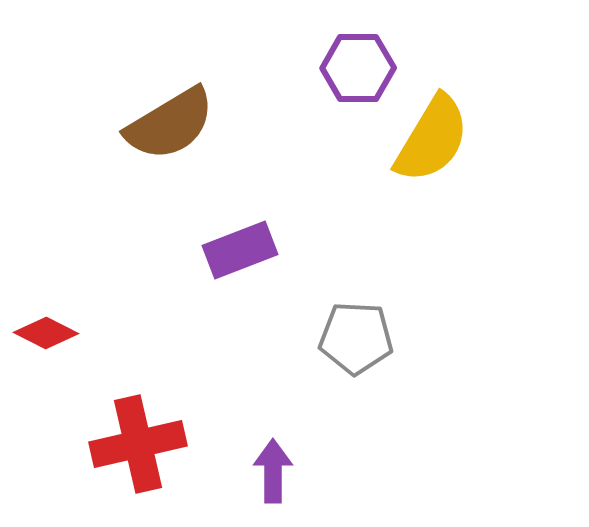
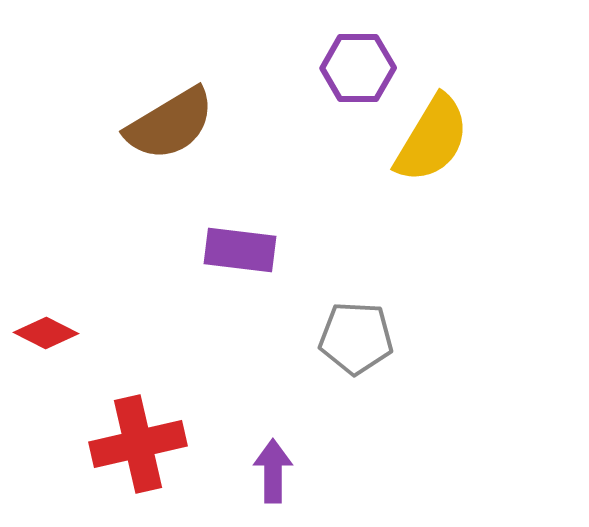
purple rectangle: rotated 28 degrees clockwise
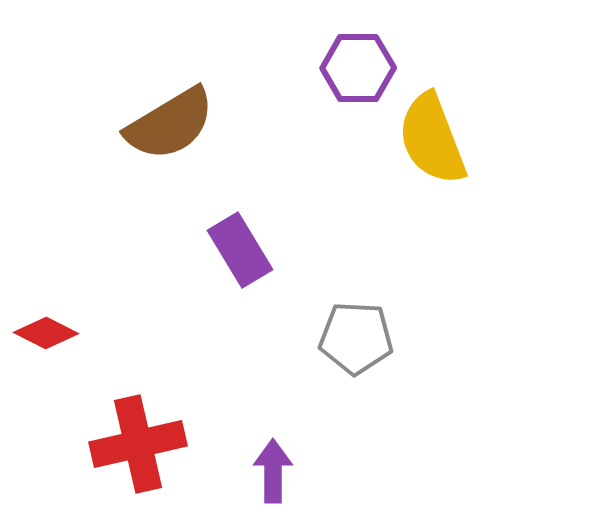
yellow semicircle: rotated 128 degrees clockwise
purple rectangle: rotated 52 degrees clockwise
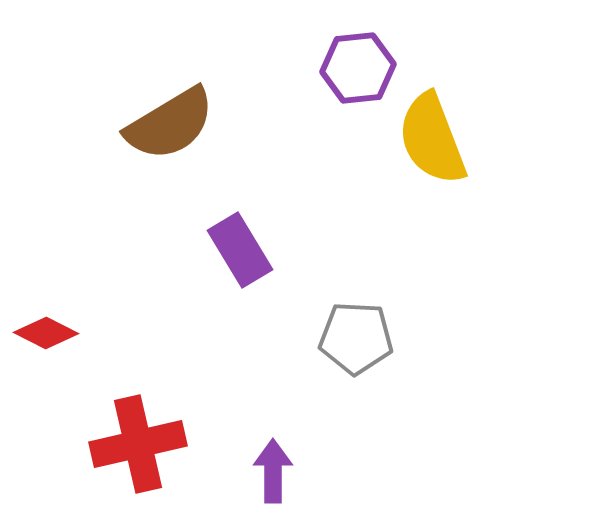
purple hexagon: rotated 6 degrees counterclockwise
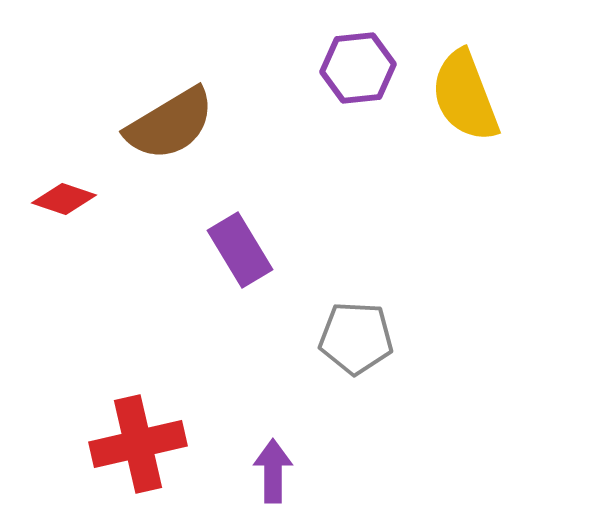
yellow semicircle: moved 33 px right, 43 px up
red diamond: moved 18 px right, 134 px up; rotated 8 degrees counterclockwise
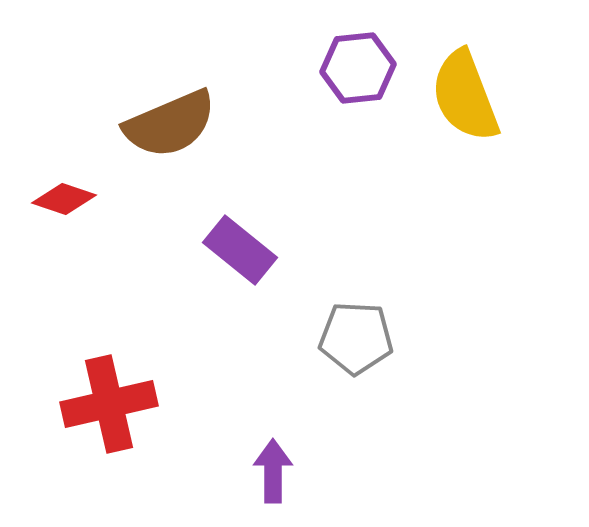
brown semicircle: rotated 8 degrees clockwise
purple rectangle: rotated 20 degrees counterclockwise
red cross: moved 29 px left, 40 px up
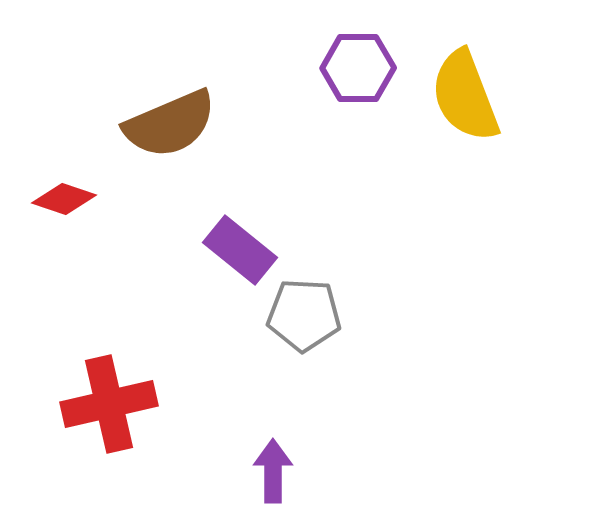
purple hexagon: rotated 6 degrees clockwise
gray pentagon: moved 52 px left, 23 px up
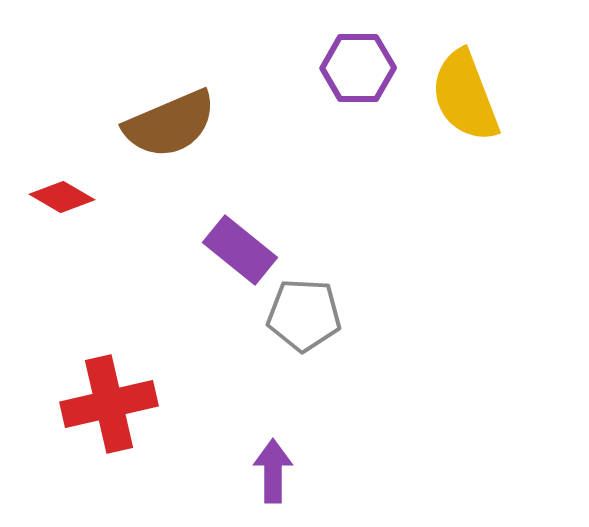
red diamond: moved 2 px left, 2 px up; rotated 12 degrees clockwise
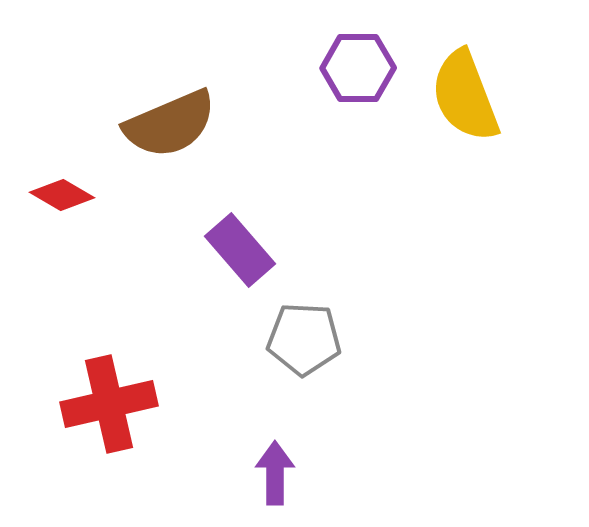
red diamond: moved 2 px up
purple rectangle: rotated 10 degrees clockwise
gray pentagon: moved 24 px down
purple arrow: moved 2 px right, 2 px down
